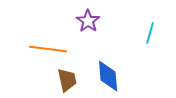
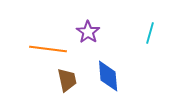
purple star: moved 11 px down
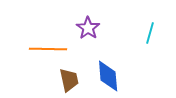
purple star: moved 4 px up
orange line: rotated 6 degrees counterclockwise
brown trapezoid: moved 2 px right
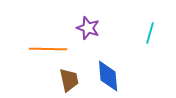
purple star: rotated 15 degrees counterclockwise
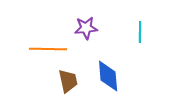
purple star: moved 2 px left; rotated 25 degrees counterclockwise
cyan line: moved 10 px left, 1 px up; rotated 15 degrees counterclockwise
brown trapezoid: moved 1 px left, 1 px down
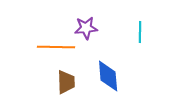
orange line: moved 8 px right, 2 px up
brown trapezoid: moved 2 px left, 1 px down; rotated 10 degrees clockwise
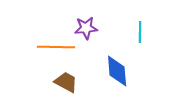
blue diamond: moved 9 px right, 5 px up
brown trapezoid: rotated 60 degrees counterclockwise
